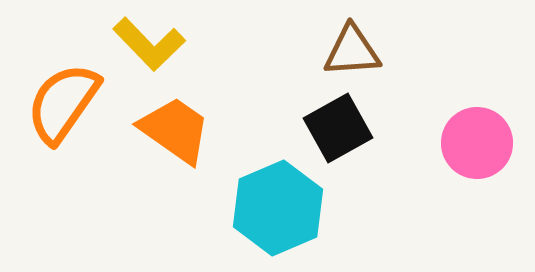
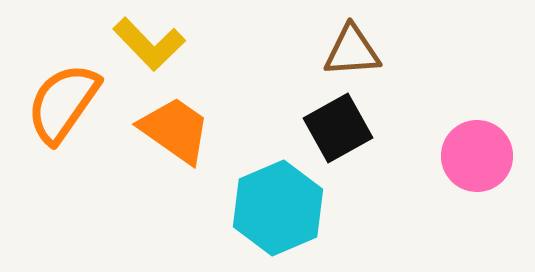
pink circle: moved 13 px down
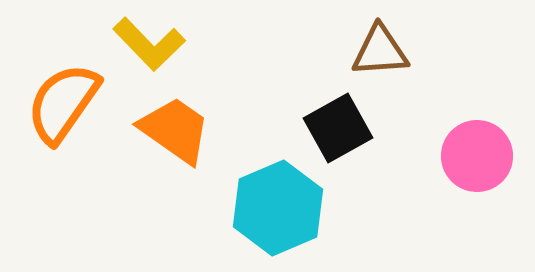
brown triangle: moved 28 px right
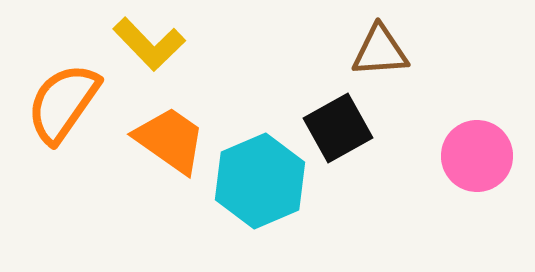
orange trapezoid: moved 5 px left, 10 px down
cyan hexagon: moved 18 px left, 27 px up
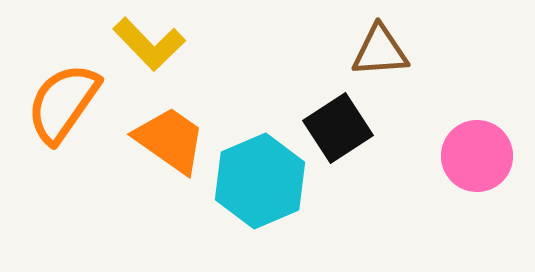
black square: rotated 4 degrees counterclockwise
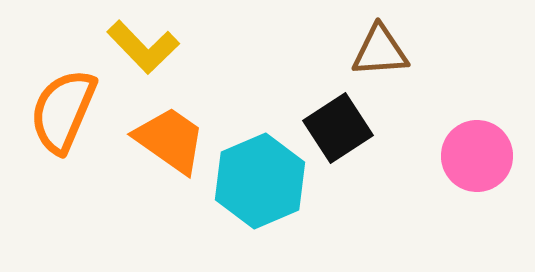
yellow L-shape: moved 6 px left, 3 px down
orange semicircle: moved 8 px down; rotated 12 degrees counterclockwise
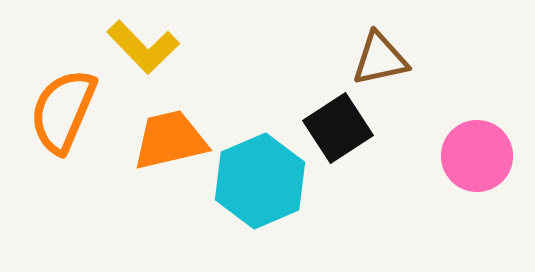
brown triangle: moved 8 px down; rotated 8 degrees counterclockwise
orange trapezoid: rotated 48 degrees counterclockwise
